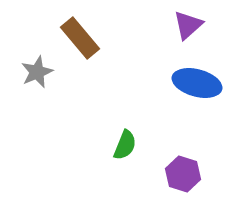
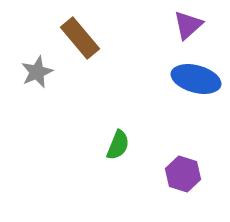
blue ellipse: moved 1 px left, 4 px up
green semicircle: moved 7 px left
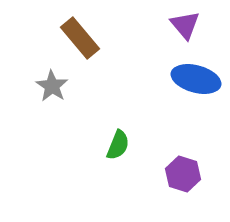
purple triangle: moved 3 px left; rotated 28 degrees counterclockwise
gray star: moved 15 px right, 14 px down; rotated 16 degrees counterclockwise
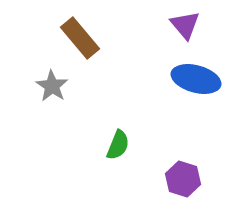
purple hexagon: moved 5 px down
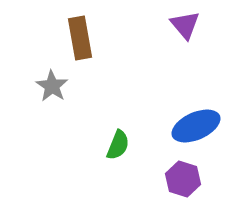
brown rectangle: rotated 30 degrees clockwise
blue ellipse: moved 47 px down; rotated 39 degrees counterclockwise
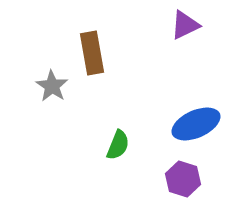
purple triangle: rotated 44 degrees clockwise
brown rectangle: moved 12 px right, 15 px down
blue ellipse: moved 2 px up
